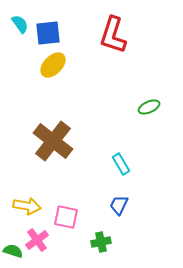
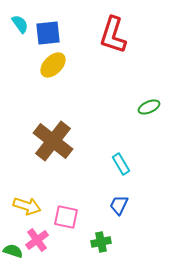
yellow arrow: rotated 8 degrees clockwise
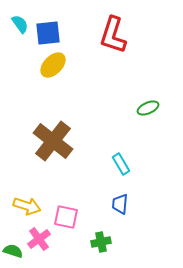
green ellipse: moved 1 px left, 1 px down
blue trapezoid: moved 1 px right, 1 px up; rotated 20 degrees counterclockwise
pink cross: moved 2 px right, 1 px up
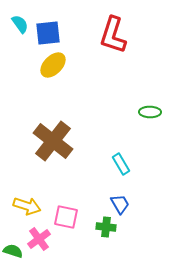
green ellipse: moved 2 px right, 4 px down; rotated 25 degrees clockwise
blue trapezoid: rotated 145 degrees clockwise
green cross: moved 5 px right, 15 px up; rotated 18 degrees clockwise
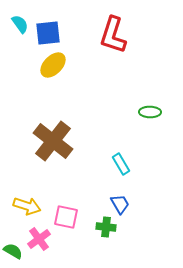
green semicircle: rotated 12 degrees clockwise
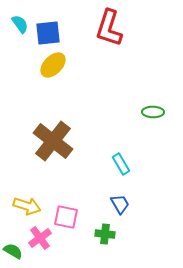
red L-shape: moved 4 px left, 7 px up
green ellipse: moved 3 px right
green cross: moved 1 px left, 7 px down
pink cross: moved 1 px right, 1 px up
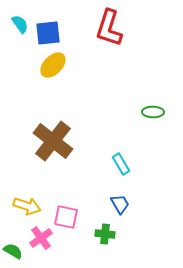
pink cross: moved 1 px right
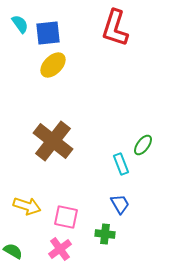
red L-shape: moved 6 px right
green ellipse: moved 10 px left, 33 px down; rotated 55 degrees counterclockwise
cyan rectangle: rotated 10 degrees clockwise
pink cross: moved 19 px right, 11 px down
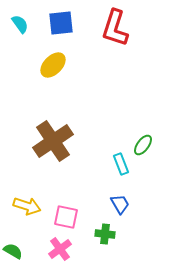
blue square: moved 13 px right, 10 px up
brown cross: rotated 18 degrees clockwise
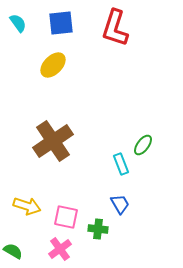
cyan semicircle: moved 2 px left, 1 px up
green cross: moved 7 px left, 5 px up
